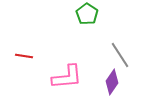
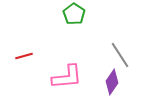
green pentagon: moved 13 px left
red line: rotated 24 degrees counterclockwise
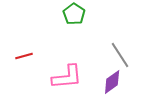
purple diamond: rotated 20 degrees clockwise
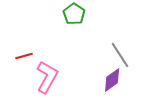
pink L-shape: moved 20 px left; rotated 56 degrees counterclockwise
purple diamond: moved 2 px up
